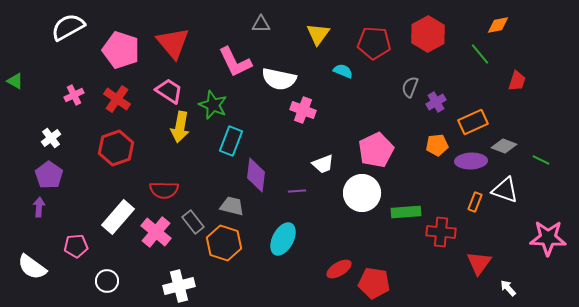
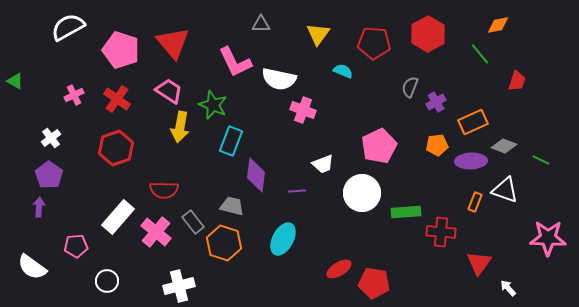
pink pentagon at (376, 150): moved 3 px right, 4 px up
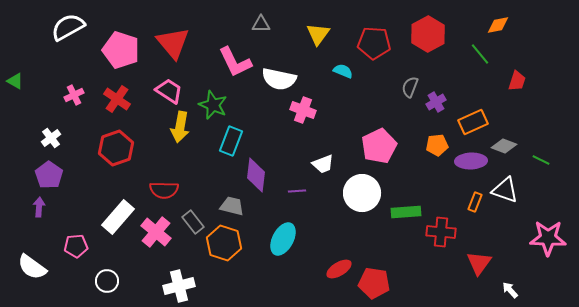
white arrow at (508, 288): moved 2 px right, 2 px down
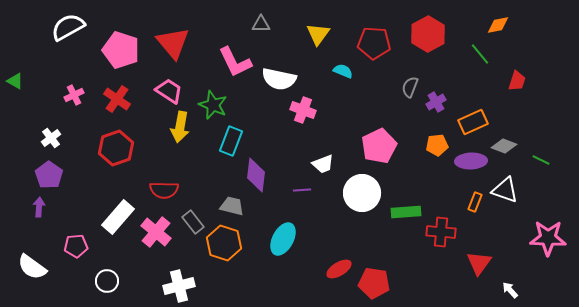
purple line at (297, 191): moved 5 px right, 1 px up
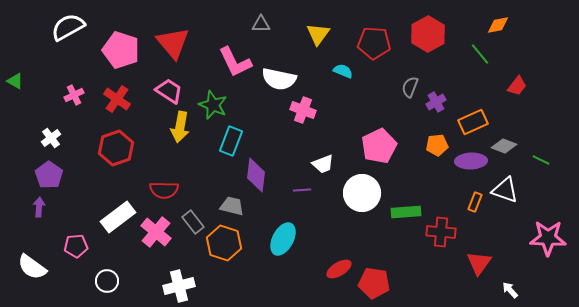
red trapezoid at (517, 81): moved 5 px down; rotated 20 degrees clockwise
white rectangle at (118, 217): rotated 12 degrees clockwise
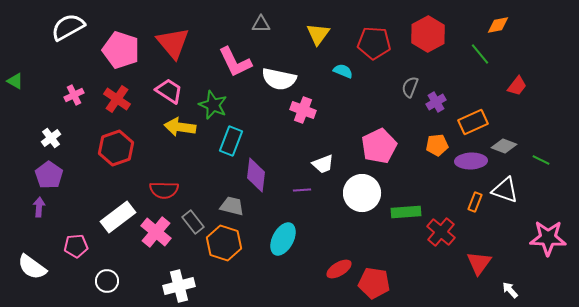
yellow arrow at (180, 127): rotated 88 degrees clockwise
red cross at (441, 232): rotated 36 degrees clockwise
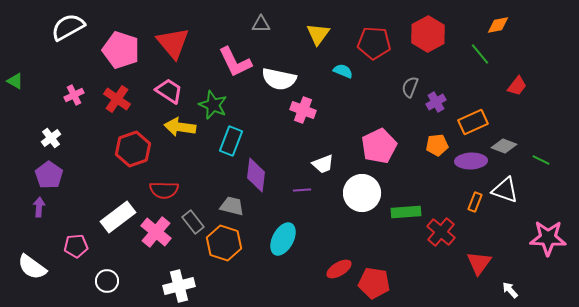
red hexagon at (116, 148): moved 17 px right, 1 px down
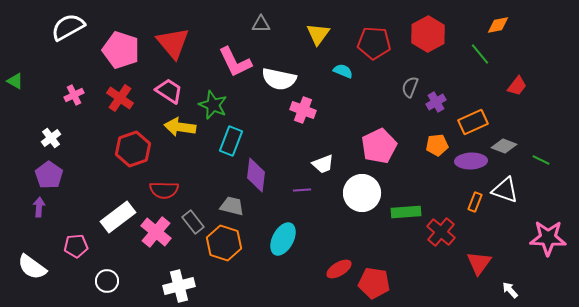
red cross at (117, 99): moved 3 px right, 1 px up
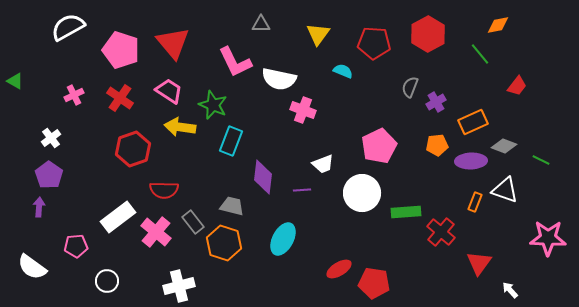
purple diamond at (256, 175): moved 7 px right, 2 px down
